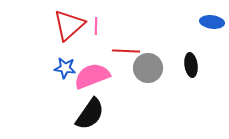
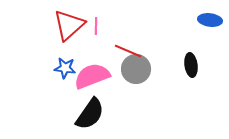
blue ellipse: moved 2 px left, 2 px up
red line: moved 2 px right; rotated 20 degrees clockwise
gray circle: moved 12 px left, 1 px down
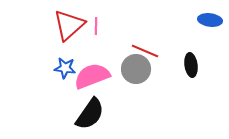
red line: moved 17 px right
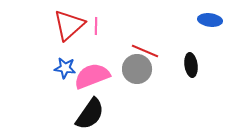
gray circle: moved 1 px right
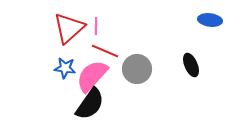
red triangle: moved 3 px down
red line: moved 40 px left
black ellipse: rotated 15 degrees counterclockwise
pink semicircle: rotated 27 degrees counterclockwise
black semicircle: moved 10 px up
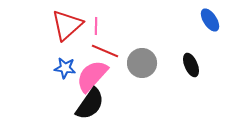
blue ellipse: rotated 50 degrees clockwise
red triangle: moved 2 px left, 3 px up
gray circle: moved 5 px right, 6 px up
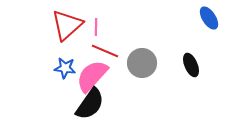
blue ellipse: moved 1 px left, 2 px up
pink line: moved 1 px down
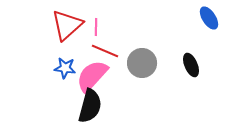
black semicircle: moved 2 px down; rotated 20 degrees counterclockwise
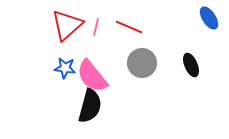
pink line: rotated 12 degrees clockwise
red line: moved 24 px right, 24 px up
pink semicircle: rotated 81 degrees counterclockwise
